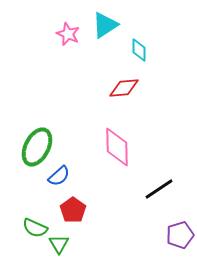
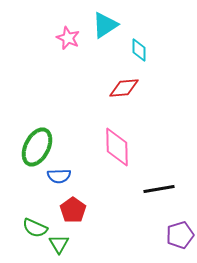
pink star: moved 4 px down
blue semicircle: rotated 40 degrees clockwise
black line: rotated 24 degrees clockwise
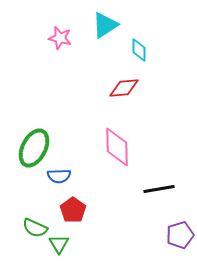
pink star: moved 8 px left; rotated 10 degrees counterclockwise
green ellipse: moved 3 px left, 1 px down
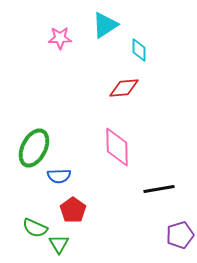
pink star: rotated 15 degrees counterclockwise
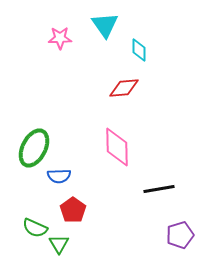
cyan triangle: rotated 32 degrees counterclockwise
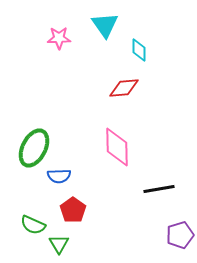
pink star: moved 1 px left
green semicircle: moved 2 px left, 3 px up
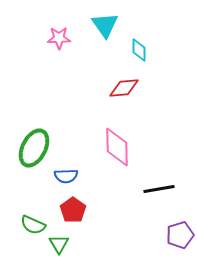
blue semicircle: moved 7 px right
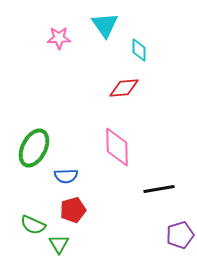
red pentagon: rotated 20 degrees clockwise
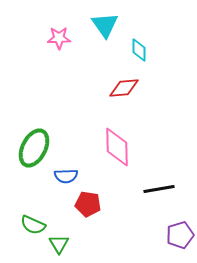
red pentagon: moved 15 px right, 6 px up; rotated 25 degrees clockwise
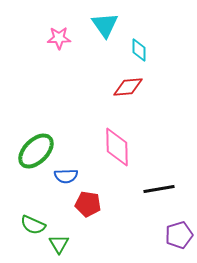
red diamond: moved 4 px right, 1 px up
green ellipse: moved 2 px right, 3 px down; rotated 18 degrees clockwise
purple pentagon: moved 1 px left
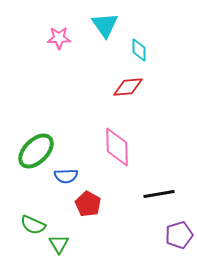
black line: moved 5 px down
red pentagon: rotated 20 degrees clockwise
